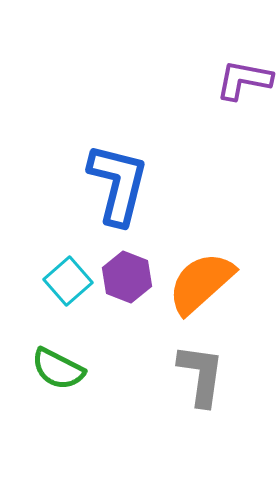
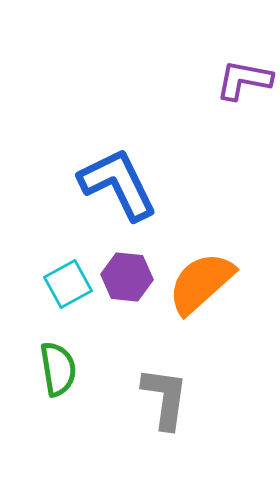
blue L-shape: rotated 40 degrees counterclockwise
purple hexagon: rotated 15 degrees counterclockwise
cyan square: moved 3 px down; rotated 12 degrees clockwise
green semicircle: rotated 126 degrees counterclockwise
gray L-shape: moved 36 px left, 23 px down
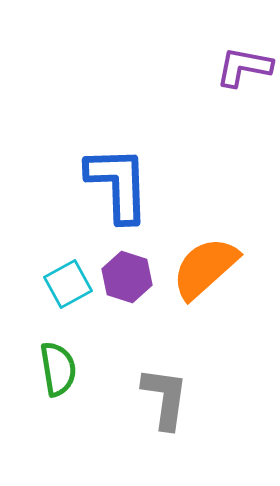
purple L-shape: moved 13 px up
blue L-shape: rotated 24 degrees clockwise
purple hexagon: rotated 12 degrees clockwise
orange semicircle: moved 4 px right, 15 px up
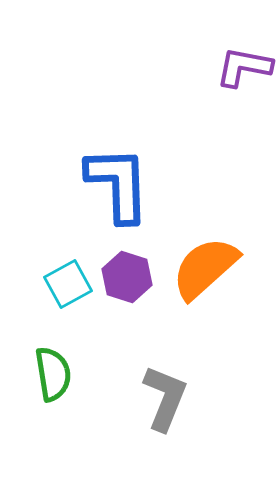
green semicircle: moved 5 px left, 5 px down
gray L-shape: rotated 14 degrees clockwise
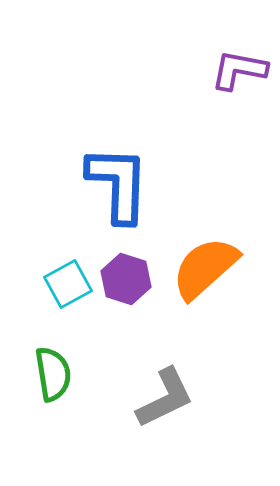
purple L-shape: moved 5 px left, 3 px down
blue L-shape: rotated 4 degrees clockwise
purple hexagon: moved 1 px left, 2 px down
gray L-shape: rotated 42 degrees clockwise
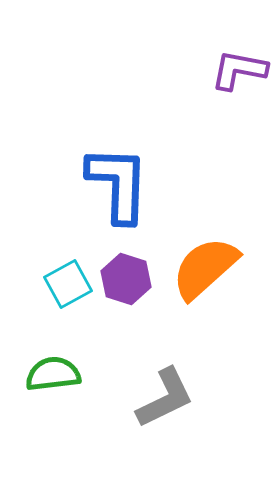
green semicircle: rotated 88 degrees counterclockwise
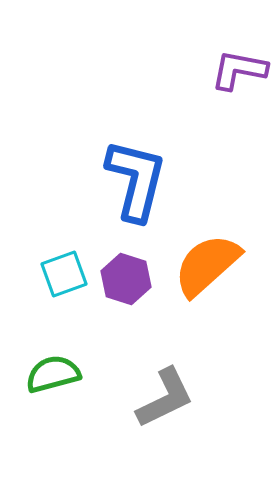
blue L-shape: moved 18 px right, 4 px up; rotated 12 degrees clockwise
orange semicircle: moved 2 px right, 3 px up
cyan square: moved 4 px left, 10 px up; rotated 9 degrees clockwise
green semicircle: rotated 8 degrees counterclockwise
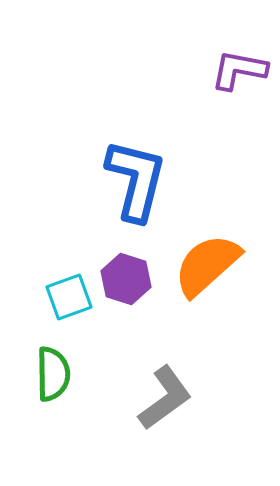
cyan square: moved 5 px right, 23 px down
green semicircle: rotated 104 degrees clockwise
gray L-shape: rotated 10 degrees counterclockwise
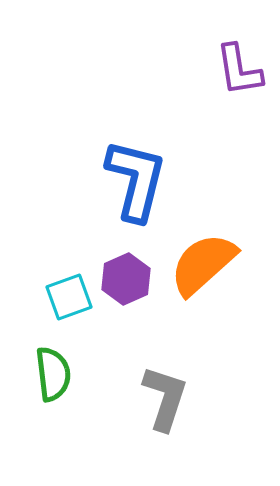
purple L-shape: rotated 110 degrees counterclockwise
orange semicircle: moved 4 px left, 1 px up
purple hexagon: rotated 18 degrees clockwise
green semicircle: rotated 6 degrees counterclockwise
gray L-shape: rotated 36 degrees counterclockwise
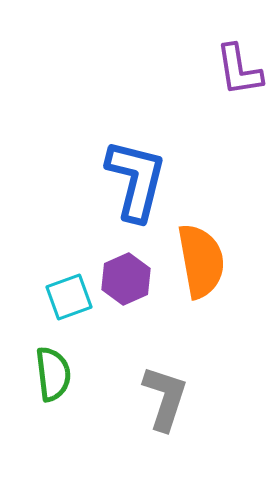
orange semicircle: moved 2 px left, 3 px up; rotated 122 degrees clockwise
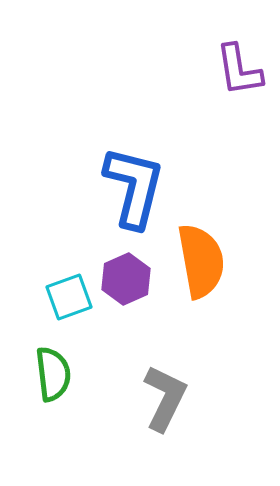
blue L-shape: moved 2 px left, 7 px down
gray L-shape: rotated 8 degrees clockwise
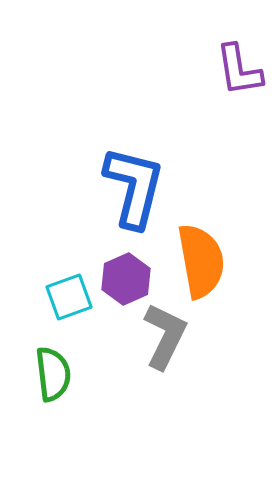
gray L-shape: moved 62 px up
